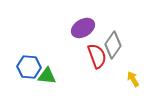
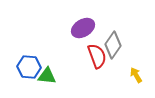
yellow arrow: moved 3 px right, 4 px up
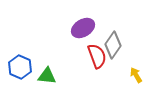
blue hexagon: moved 9 px left; rotated 20 degrees clockwise
